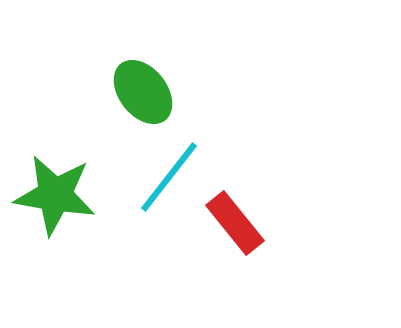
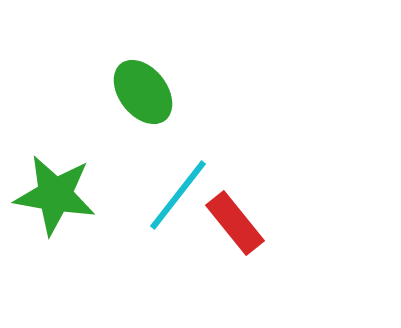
cyan line: moved 9 px right, 18 px down
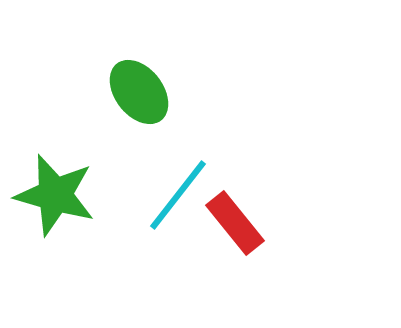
green ellipse: moved 4 px left
green star: rotated 6 degrees clockwise
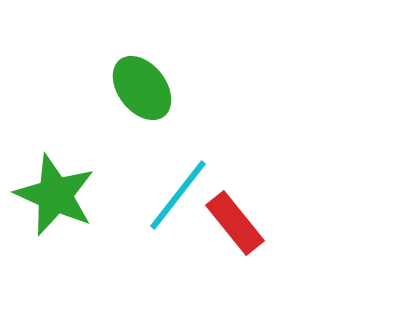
green ellipse: moved 3 px right, 4 px up
green star: rotated 8 degrees clockwise
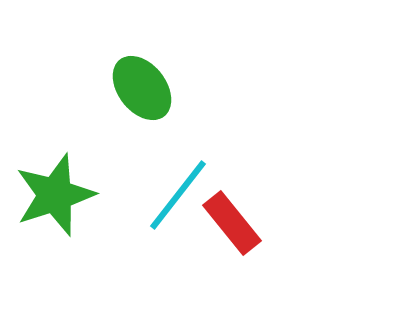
green star: rotated 30 degrees clockwise
red rectangle: moved 3 px left
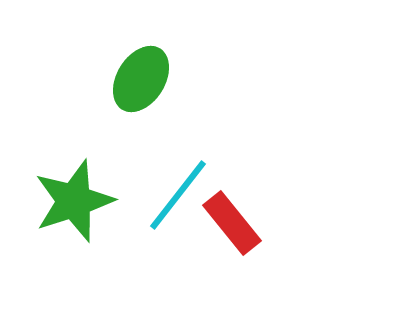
green ellipse: moved 1 px left, 9 px up; rotated 70 degrees clockwise
green star: moved 19 px right, 6 px down
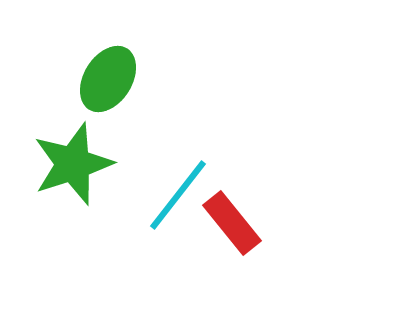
green ellipse: moved 33 px left
green star: moved 1 px left, 37 px up
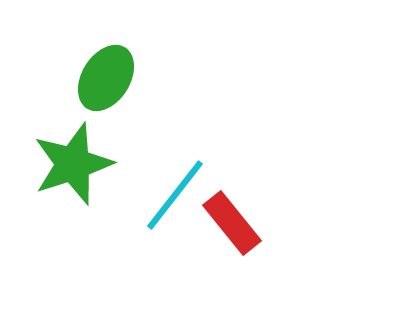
green ellipse: moved 2 px left, 1 px up
cyan line: moved 3 px left
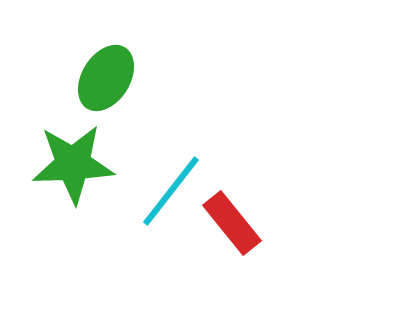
green star: rotated 16 degrees clockwise
cyan line: moved 4 px left, 4 px up
